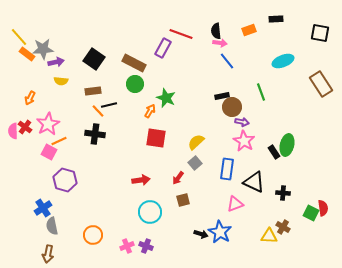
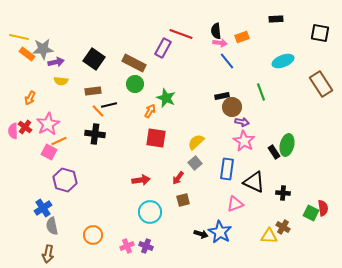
orange rectangle at (249, 30): moved 7 px left, 7 px down
yellow line at (19, 37): rotated 36 degrees counterclockwise
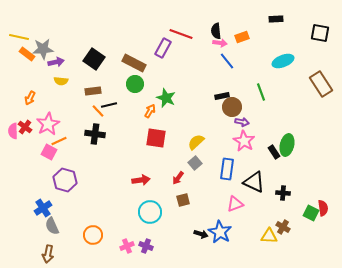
gray semicircle at (52, 226): rotated 12 degrees counterclockwise
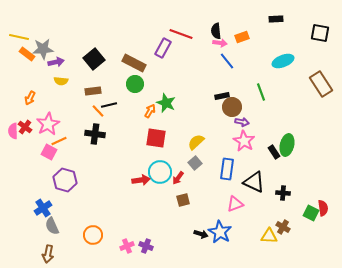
black square at (94, 59): rotated 15 degrees clockwise
green star at (166, 98): moved 5 px down
cyan circle at (150, 212): moved 10 px right, 40 px up
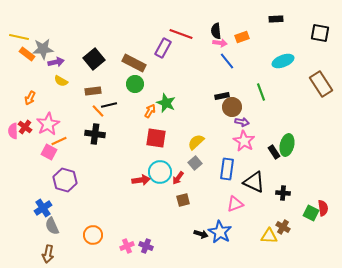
yellow semicircle at (61, 81): rotated 24 degrees clockwise
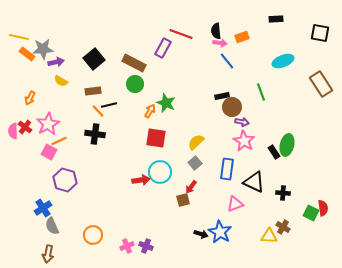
red arrow at (178, 178): moved 13 px right, 9 px down
